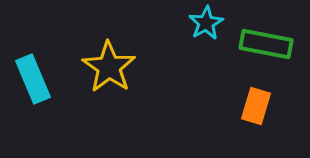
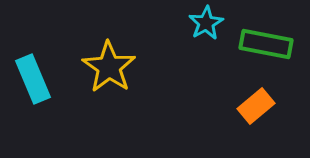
orange rectangle: rotated 33 degrees clockwise
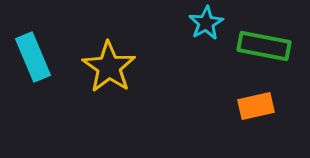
green rectangle: moved 2 px left, 2 px down
cyan rectangle: moved 22 px up
orange rectangle: rotated 27 degrees clockwise
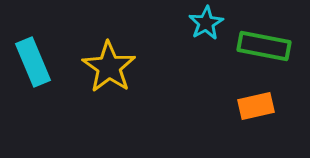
cyan rectangle: moved 5 px down
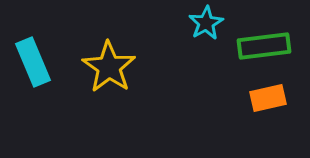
green rectangle: rotated 18 degrees counterclockwise
orange rectangle: moved 12 px right, 8 px up
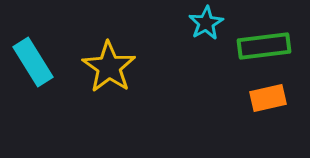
cyan rectangle: rotated 9 degrees counterclockwise
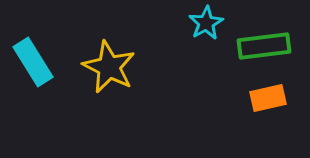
yellow star: rotated 8 degrees counterclockwise
